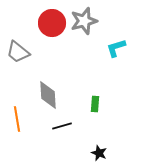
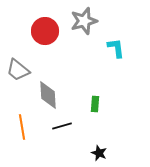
red circle: moved 7 px left, 8 px down
cyan L-shape: rotated 100 degrees clockwise
gray trapezoid: moved 18 px down
orange line: moved 5 px right, 8 px down
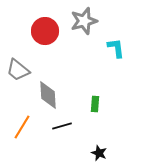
orange line: rotated 40 degrees clockwise
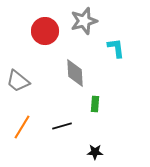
gray trapezoid: moved 11 px down
gray diamond: moved 27 px right, 22 px up
black star: moved 4 px left, 1 px up; rotated 21 degrees counterclockwise
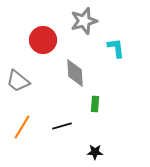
red circle: moved 2 px left, 9 px down
